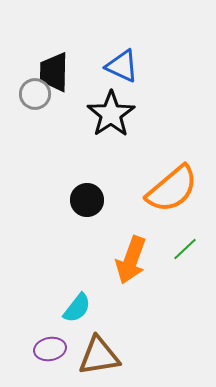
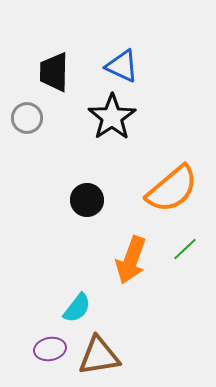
gray circle: moved 8 px left, 24 px down
black star: moved 1 px right, 3 px down
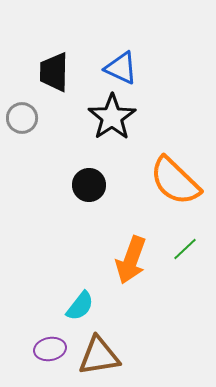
blue triangle: moved 1 px left, 2 px down
gray circle: moved 5 px left
orange semicircle: moved 3 px right, 8 px up; rotated 84 degrees clockwise
black circle: moved 2 px right, 15 px up
cyan semicircle: moved 3 px right, 2 px up
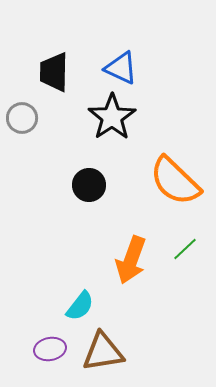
brown triangle: moved 4 px right, 4 px up
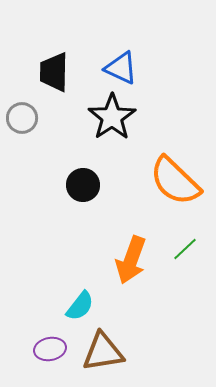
black circle: moved 6 px left
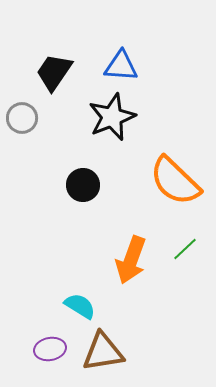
blue triangle: moved 2 px up; rotated 21 degrees counterclockwise
black trapezoid: rotated 33 degrees clockwise
black star: rotated 12 degrees clockwise
cyan semicircle: rotated 96 degrees counterclockwise
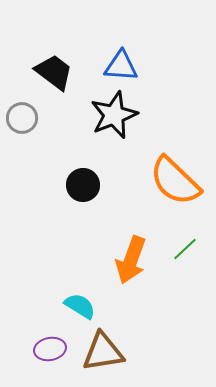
black trapezoid: rotated 93 degrees clockwise
black star: moved 2 px right, 2 px up
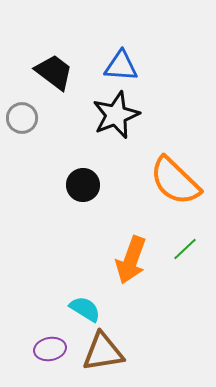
black star: moved 2 px right
cyan semicircle: moved 5 px right, 3 px down
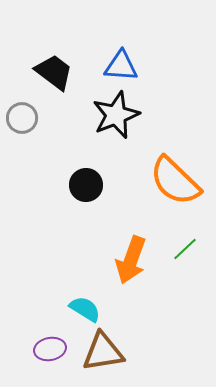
black circle: moved 3 px right
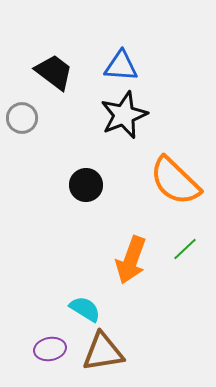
black star: moved 8 px right
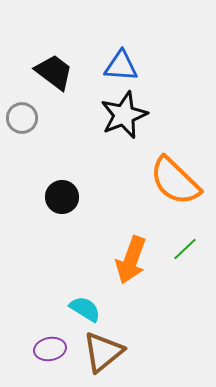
black circle: moved 24 px left, 12 px down
brown triangle: rotated 30 degrees counterclockwise
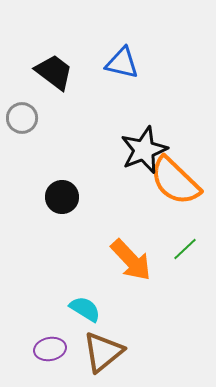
blue triangle: moved 1 px right, 3 px up; rotated 9 degrees clockwise
black star: moved 20 px right, 35 px down
orange arrow: rotated 63 degrees counterclockwise
